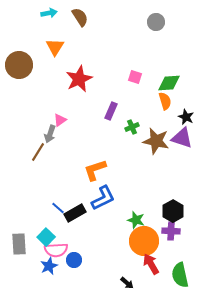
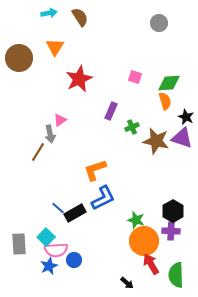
gray circle: moved 3 px right, 1 px down
brown circle: moved 7 px up
gray arrow: rotated 30 degrees counterclockwise
green semicircle: moved 4 px left; rotated 10 degrees clockwise
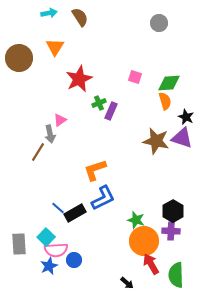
green cross: moved 33 px left, 24 px up
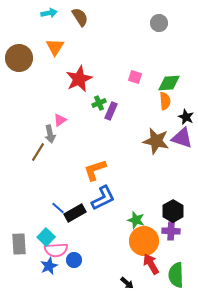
orange semicircle: rotated 12 degrees clockwise
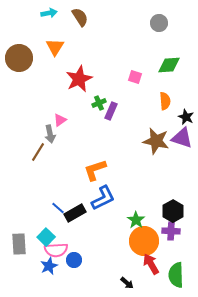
green diamond: moved 18 px up
green star: rotated 18 degrees clockwise
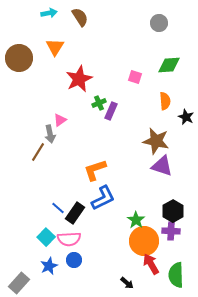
purple triangle: moved 20 px left, 28 px down
black rectangle: rotated 25 degrees counterclockwise
gray rectangle: moved 39 px down; rotated 45 degrees clockwise
pink semicircle: moved 13 px right, 11 px up
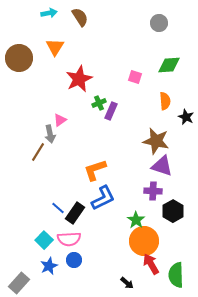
purple cross: moved 18 px left, 40 px up
cyan square: moved 2 px left, 3 px down
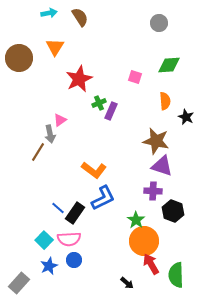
orange L-shape: moved 1 px left; rotated 125 degrees counterclockwise
black hexagon: rotated 10 degrees counterclockwise
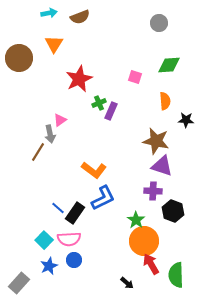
brown semicircle: rotated 102 degrees clockwise
orange triangle: moved 1 px left, 3 px up
black star: moved 3 px down; rotated 21 degrees counterclockwise
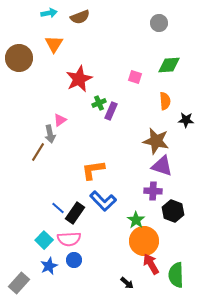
orange L-shape: moved 1 px left; rotated 135 degrees clockwise
blue L-shape: moved 3 px down; rotated 72 degrees clockwise
